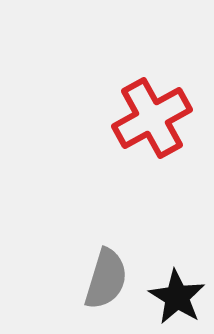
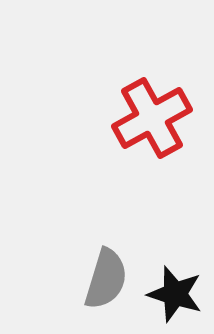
black star: moved 2 px left, 3 px up; rotated 14 degrees counterclockwise
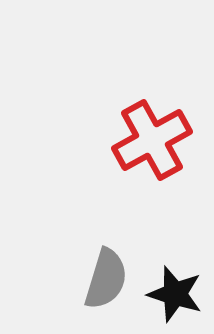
red cross: moved 22 px down
